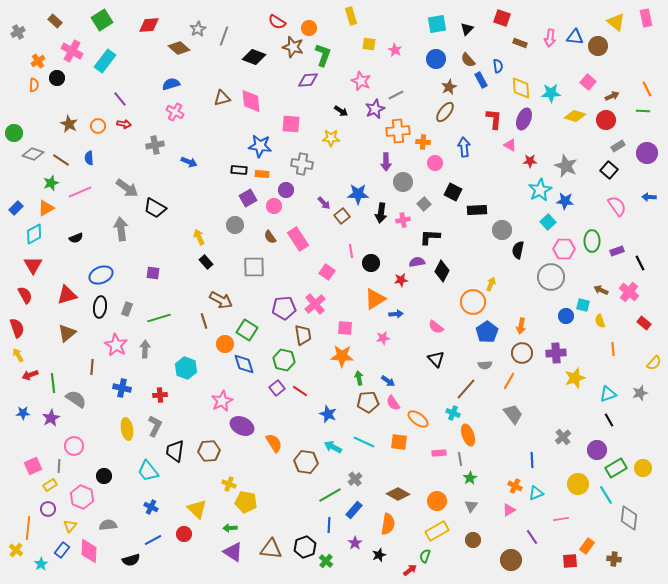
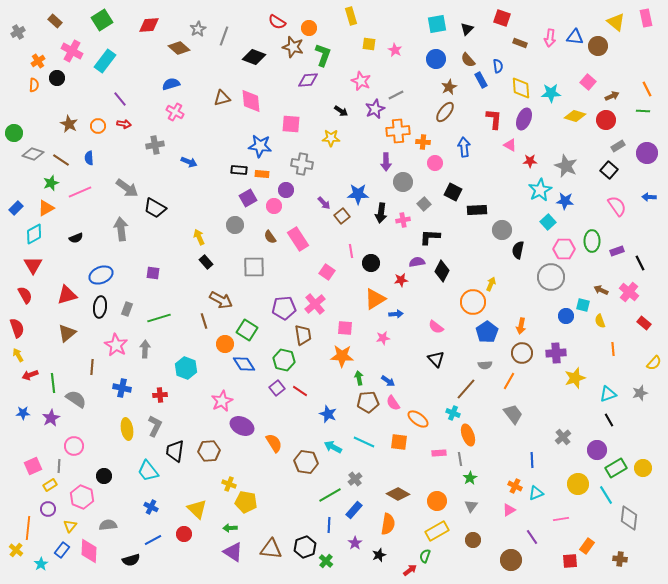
blue diamond at (244, 364): rotated 15 degrees counterclockwise
brown cross at (614, 559): moved 6 px right
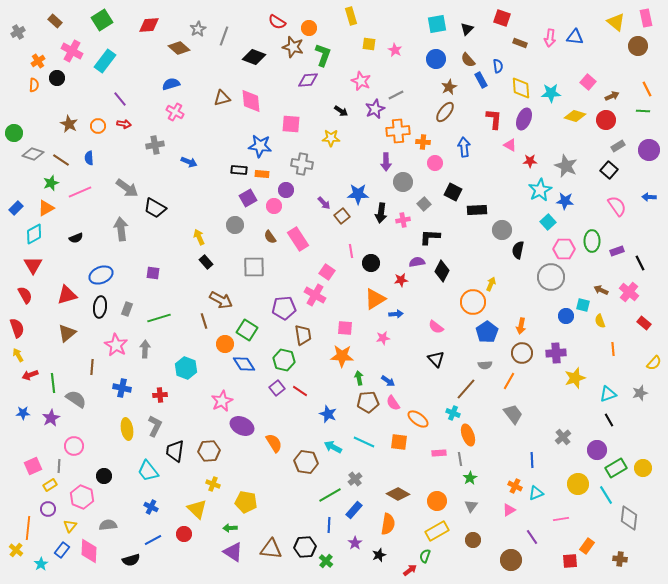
brown circle at (598, 46): moved 40 px right
purple circle at (647, 153): moved 2 px right, 3 px up
pink cross at (315, 304): moved 9 px up; rotated 20 degrees counterclockwise
yellow cross at (229, 484): moved 16 px left
black hexagon at (305, 547): rotated 15 degrees clockwise
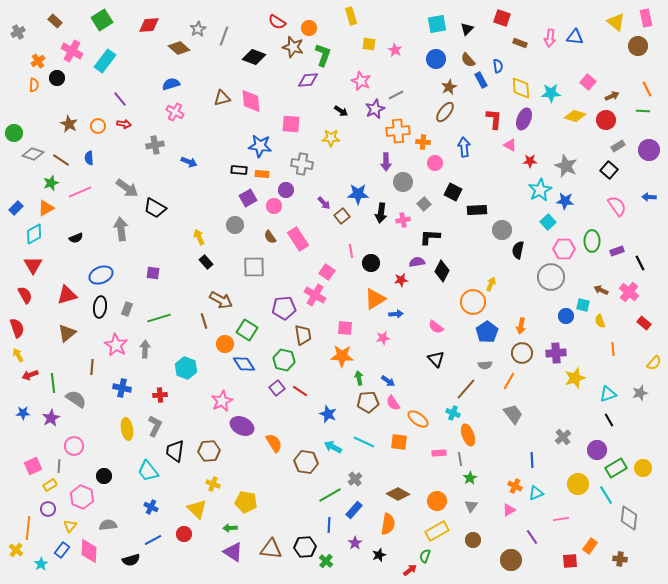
orange rectangle at (587, 546): moved 3 px right
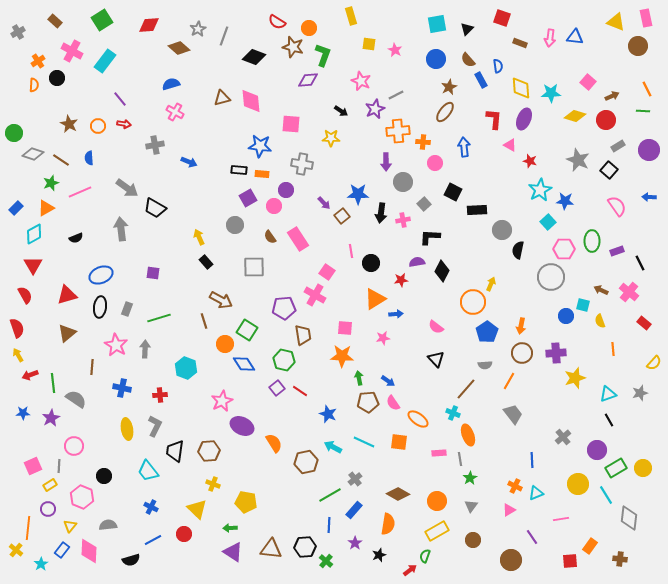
yellow triangle at (616, 22): rotated 18 degrees counterclockwise
red star at (530, 161): rotated 16 degrees clockwise
gray star at (566, 166): moved 12 px right, 6 px up
brown hexagon at (306, 462): rotated 20 degrees counterclockwise
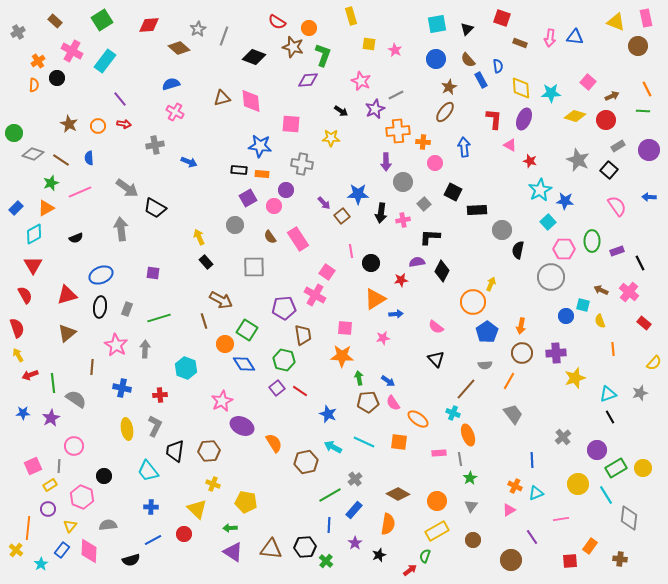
black line at (609, 420): moved 1 px right, 3 px up
blue cross at (151, 507): rotated 24 degrees counterclockwise
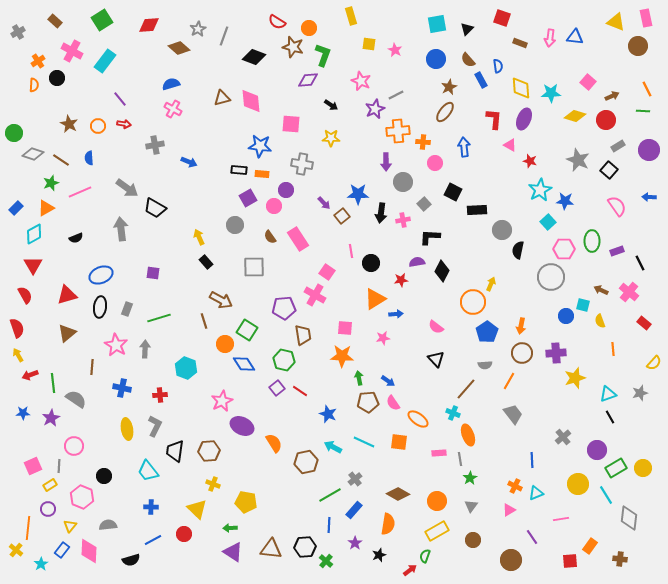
black arrow at (341, 111): moved 10 px left, 6 px up
pink cross at (175, 112): moved 2 px left, 3 px up
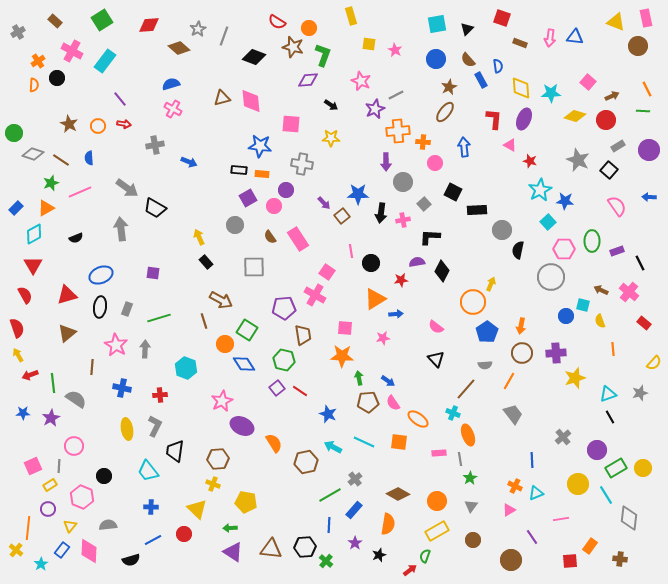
brown hexagon at (209, 451): moved 9 px right, 8 px down
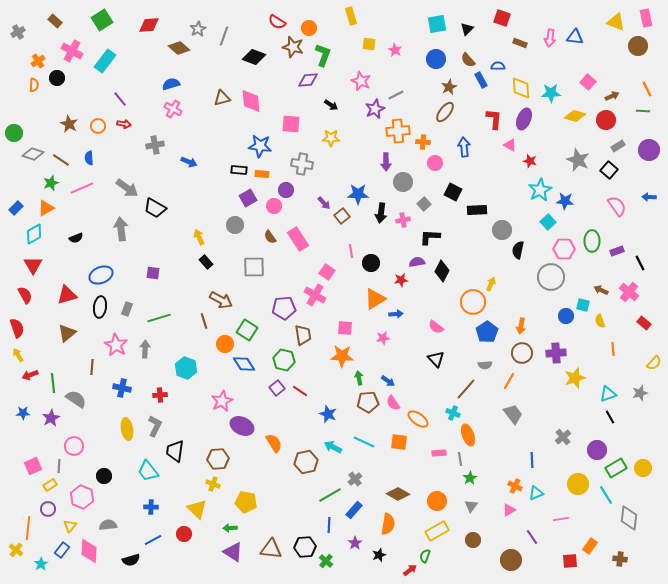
blue semicircle at (498, 66): rotated 80 degrees counterclockwise
pink line at (80, 192): moved 2 px right, 4 px up
